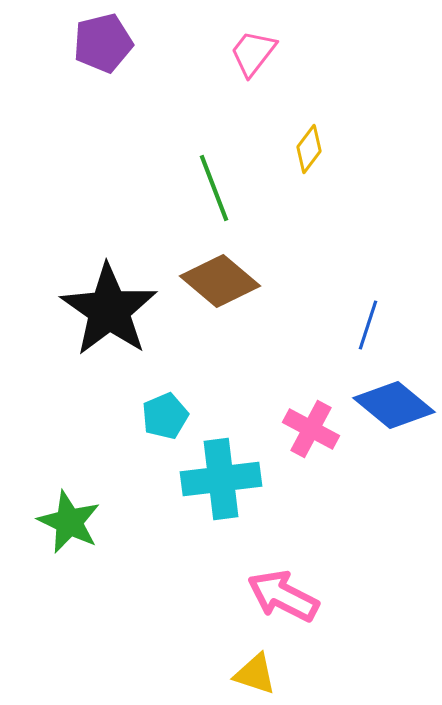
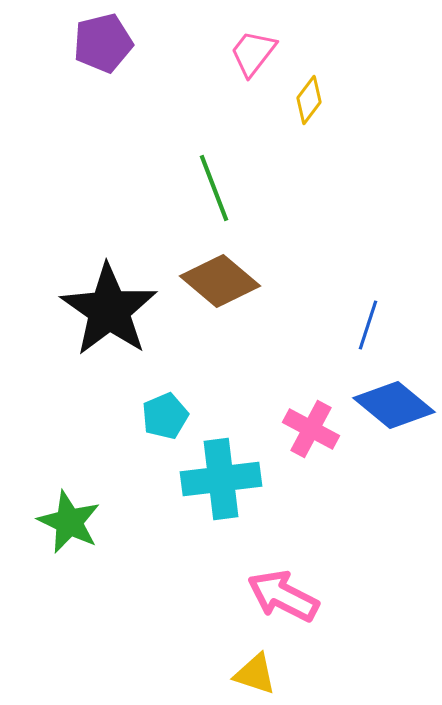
yellow diamond: moved 49 px up
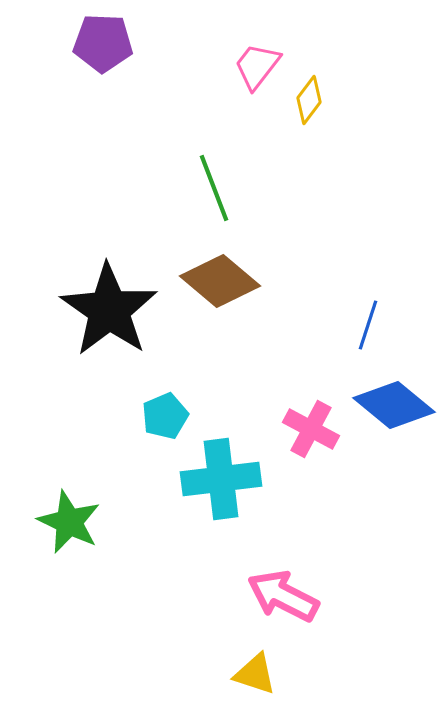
purple pentagon: rotated 16 degrees clockwise
pink trapezoid: moved 4 px right, 13 px down
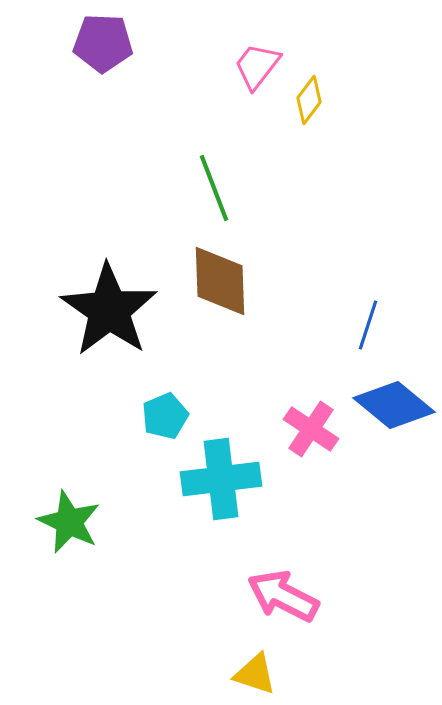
brown diamond: rotated 48 degrees clockwise
pink cross: rotated 6 degrees clockwise
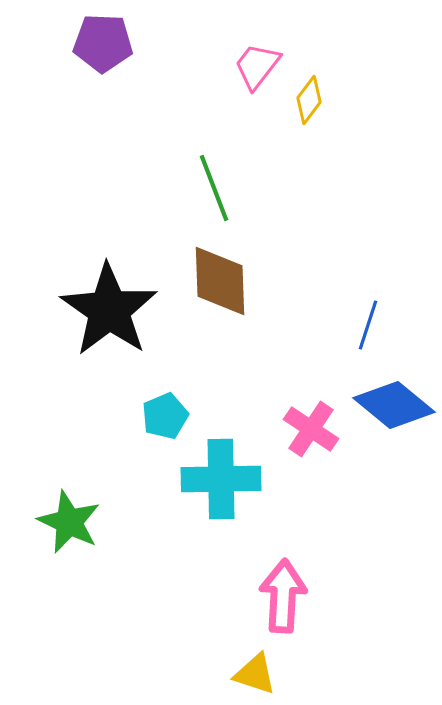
cyan cross: rotated 6 degrees clockwise
pink arrow: rotated 66 degrees clockwise
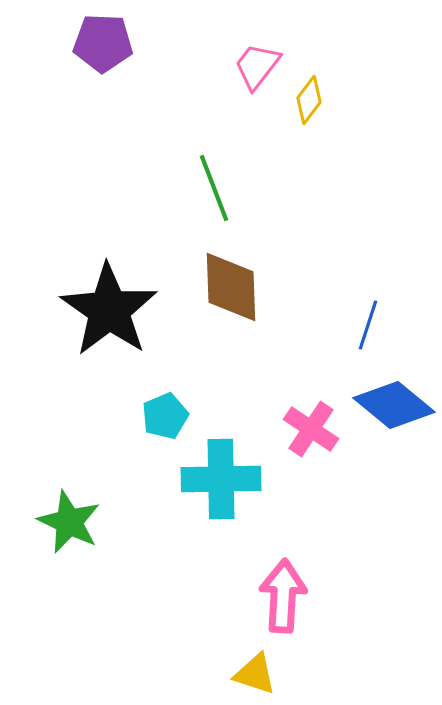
brown diamond: moved 11 px right, 6 px down
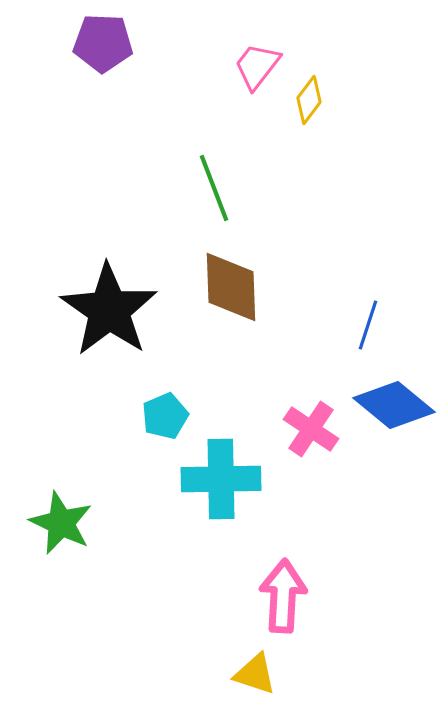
green star: moved 8 px left, 1 px down
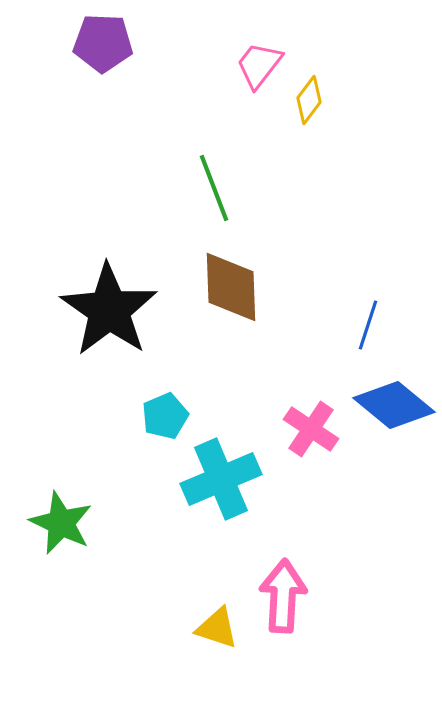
pink trapezoid: moved 2 px right, 1 px up
cyan cross: rotated 22 degrees counterclockwise
yellow triangle: moved 38 px left, 46 px up
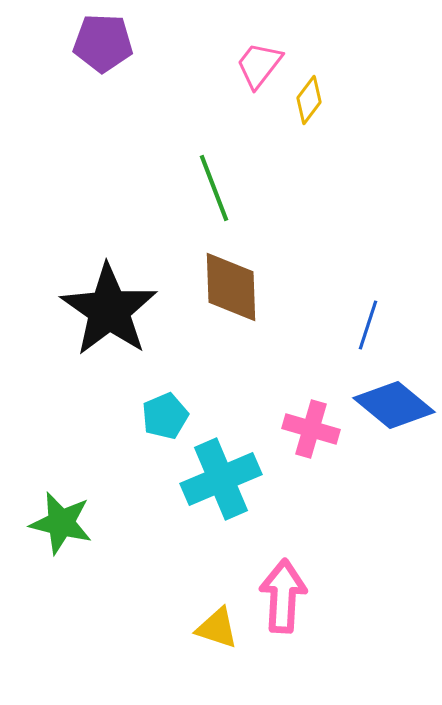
pink cross: rotated 18 degrees counterclockwise
green star: rotated 12 degrees counterclockwise
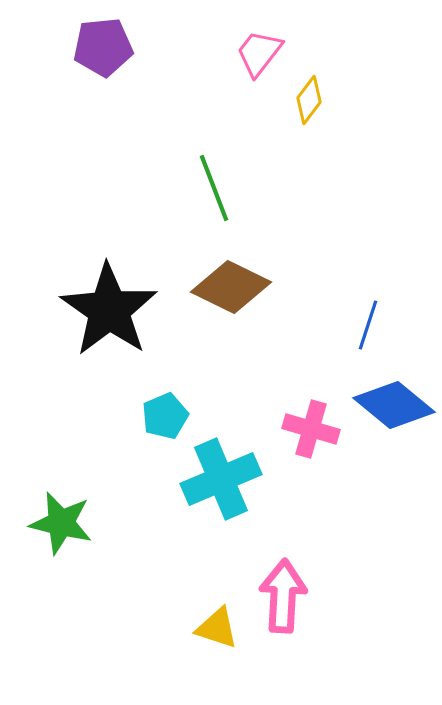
purple pentagon: moved 4 px down; rotated 8 degrees counterclockwise
pink trapezoid: moved 12 px up
brown diamond: rotated 62 degrees counterclockwise
